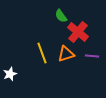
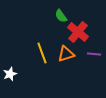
purple line: moved 2 px right, 2 px up
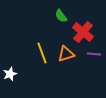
red cross: moved 5 px right
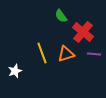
white star: moved 5 px right, 3 px up
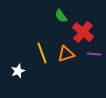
white star: moved 3 px right
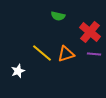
green semicircle: moved 3 px left; rotated 40 degrees counterclockwise
red cross: moved 7 px right
yellow line: rotated 30 degrees counterclockwise
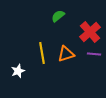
green semicircle: rotated 128 degrees clockwise
red cross: rotated 10 degrees clockwise
yellow line: rotated 40 degrees clockwise
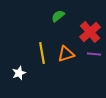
white star: moved 1 px right, 2 px down
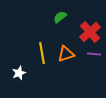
green semicircle: moved 2 px right, 1 px down
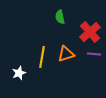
green semicircle: rotated 64 degrees counterclockwise
yellow line: moved 4 px down; rotated 20 degrees clockwise
